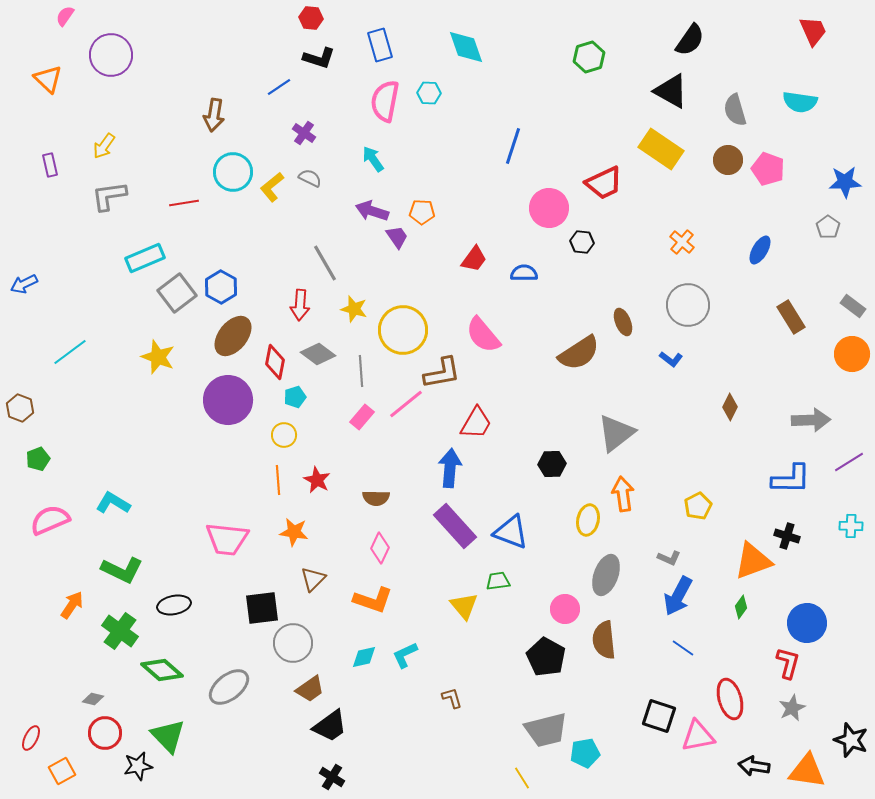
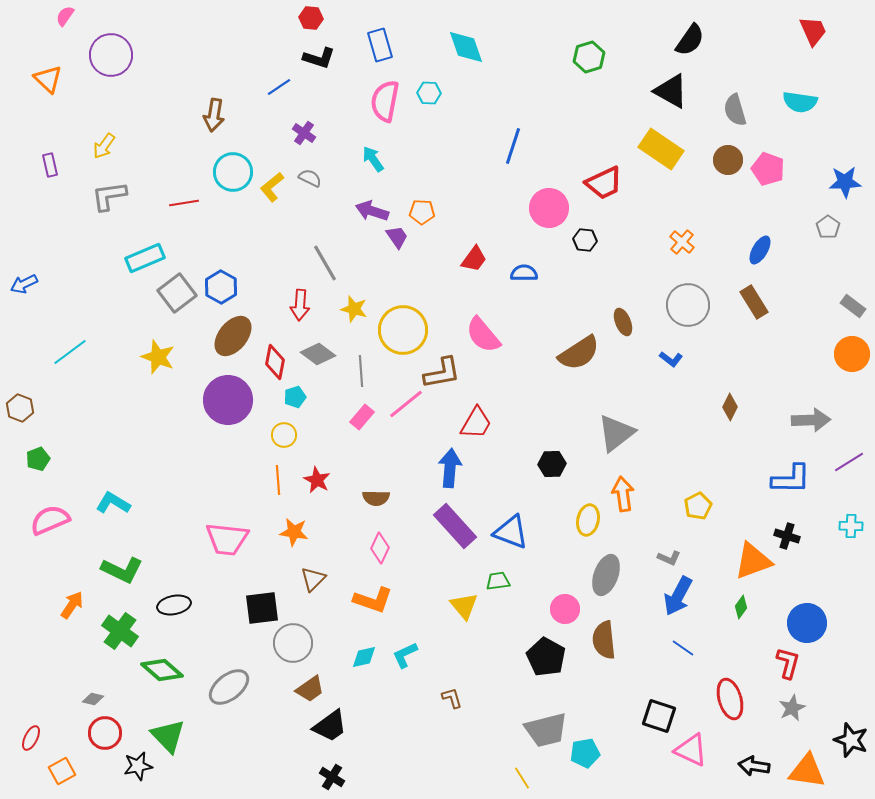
black hexagon at (582, 242): moved 3 px right, 2 px up
brown rectangle at (791, 317): moved 37 px left, 15 px up
pink triangle at (698, 736): moved 7 px left, 14 px down; rotated 36 degrees clockwise
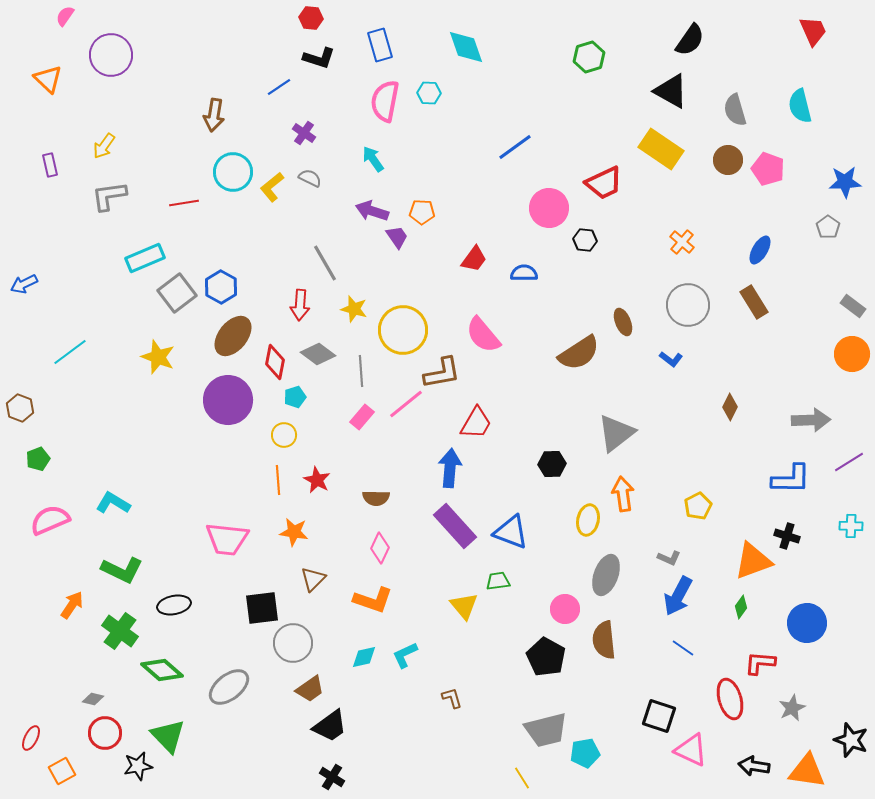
cyan semicircle at (800, 102): moved 4 px down; rotated 68 degrees clockwise
blue line at (513, 146): moved 2 px right, 1 px down; rotated 36 degrees clockwise
red L-shape at (788, 663): moved 28 px left; rotated 100 degrees counterclockwise
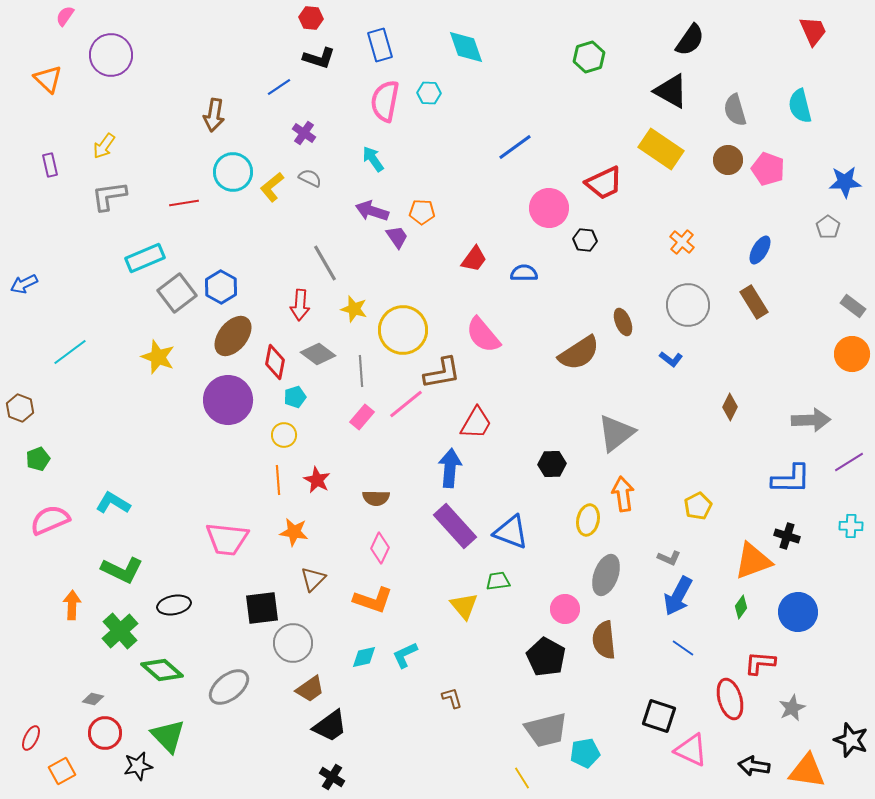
orange arrow at (72, 605): rotated 32 degrees counterclockwise
blue circle at (807, 623): moved 9 px left, 11 px up
green cross at (120, 631): rotated 12 degrees clockwise
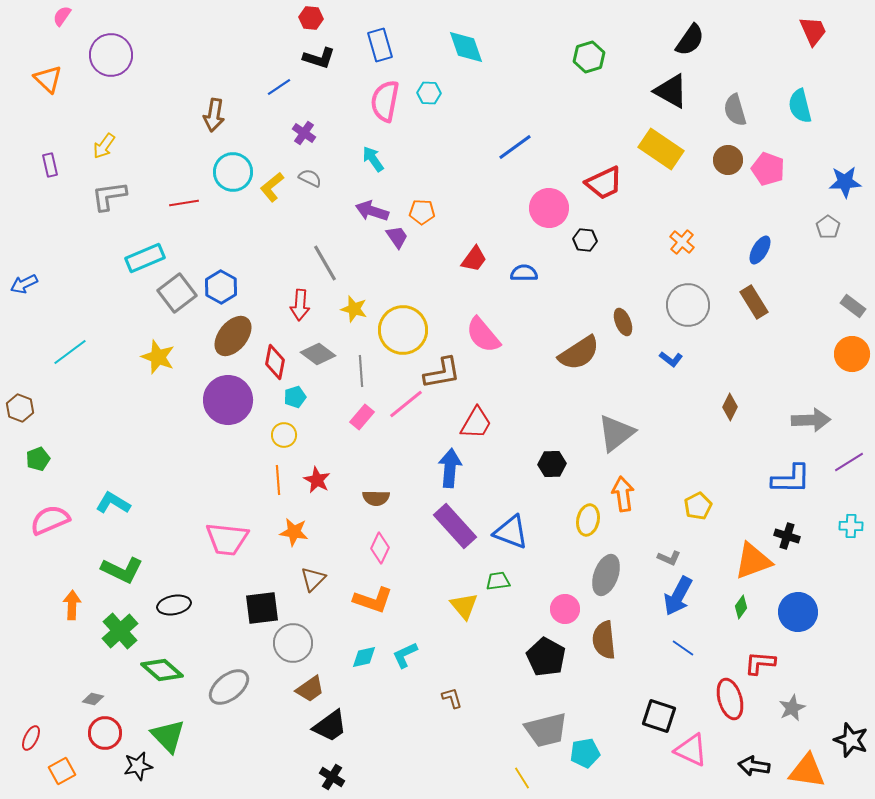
pink semicircle at (65, 16): moved 3 px left
